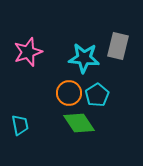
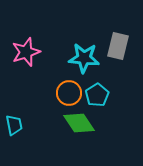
pink star: moved 2 px left
cyan trapezoid: moved 6 px left
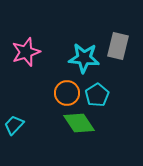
orange circle: moved 2 px left
cyan trapezoid: rotated 125 degrees counterclockwise
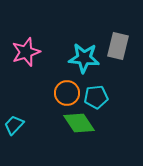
cyan pentagon: moved 1 px left, 2 px down; rotated 25 degrees clockwise
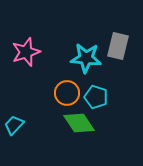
cyan star: moved 2 px right
cyan pentagon: rotated 25 degrees clockwise
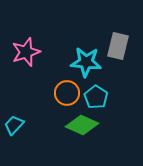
cyan star: moved 4 px down
cyan pentagon: rotated 15 degrees clockwise
green diamond: moved 3 px right, 2 px down; rotated 32 degrees counterclockwise
